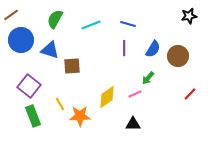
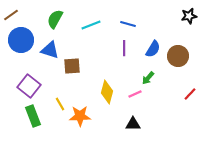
yellow diamond: moved 5 px up; rotated 40 degrees counterclockwise
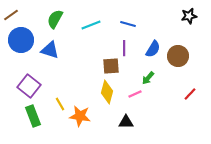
brown square: moved 39 px right
orange star: rotated 10 degrees clockwise
black triangle: moved 7 px left, 2 px up
